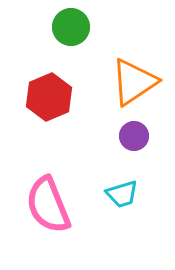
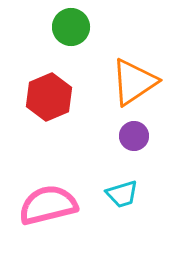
pink semicircle: rotated 98 degrees clockwise
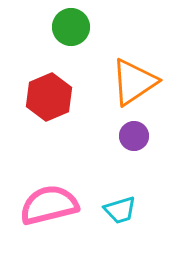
cyan trapezoid: moved 2 px left, 16 px down
pink semicircle: moved 1 px right
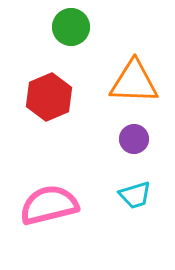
orange triangle: rotated 36 degrees clockwise
purple circle: moved 3 px down
cyan trapezoid: moved 15 px right, 15 px up
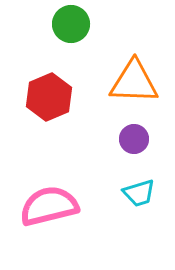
green circle: moved 3 px up
cyan trapezoid: moved 4 px right, 2 px up
pink semicircle: moved 1 px down
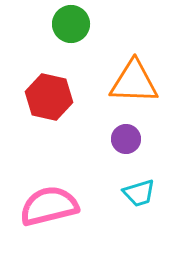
red hexagon: rotated 24 degrees counterclockwise
purple circle: moved 8 px left
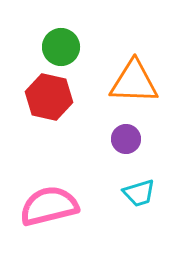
green circle: moved 10 px left, 23 px down
